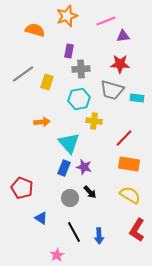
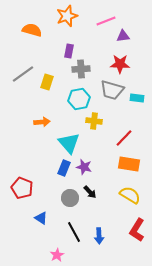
orange semicircle: moved 3 px left
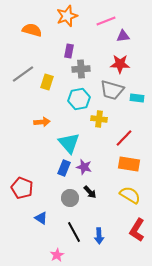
yellow cross: moved 5 px right, 2 px up
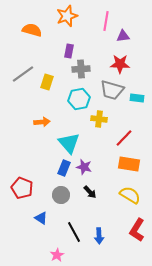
pink line: rotated 60 degrees counterclockwise
gray circle: moved 9 px left, 3 px up
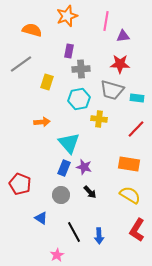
gray line: moved 2 px left, 10 px up
red line: moved 12 px right, 9 px up
red pentagon: moved 2 px left, 4 px up
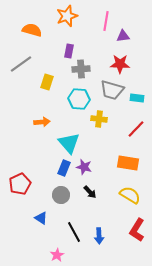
cyan hexagon: rotated 15 degrees clockwise
orange rectangle: moved 1 px left, 1 px up
red pentagon: rotated 25 degrees clockwise
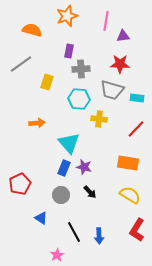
orange arrow: moved 5 px left, 1 px down
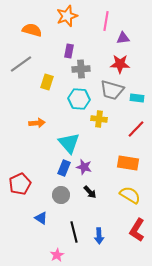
purple triangle: moved 2 px down
black line: rotated 15 degrees clockwise
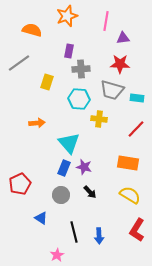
gray line: moved 2 px left, 1 px up
